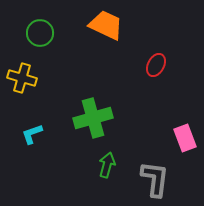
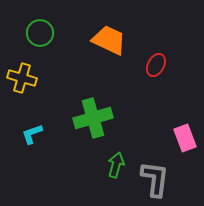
orange trapezoid: moved 3 px right, 15 px down
green arrow: moved 9 px right
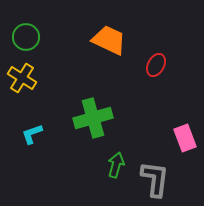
green circle: moved 14 px left, 4 px down
yellow cross: rotated 16 degrees clockwise
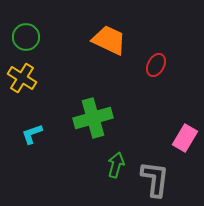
pink rectangle: rotated 52 degrees clockwise
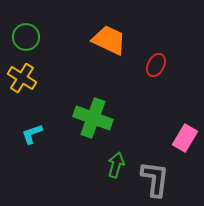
green cross: rotated 36 degrees clockwise
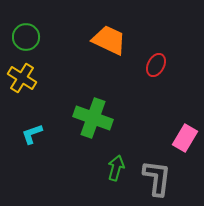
green arrow: moved 3 px down
gray L-shape: moved 2 px right, 1 px up
